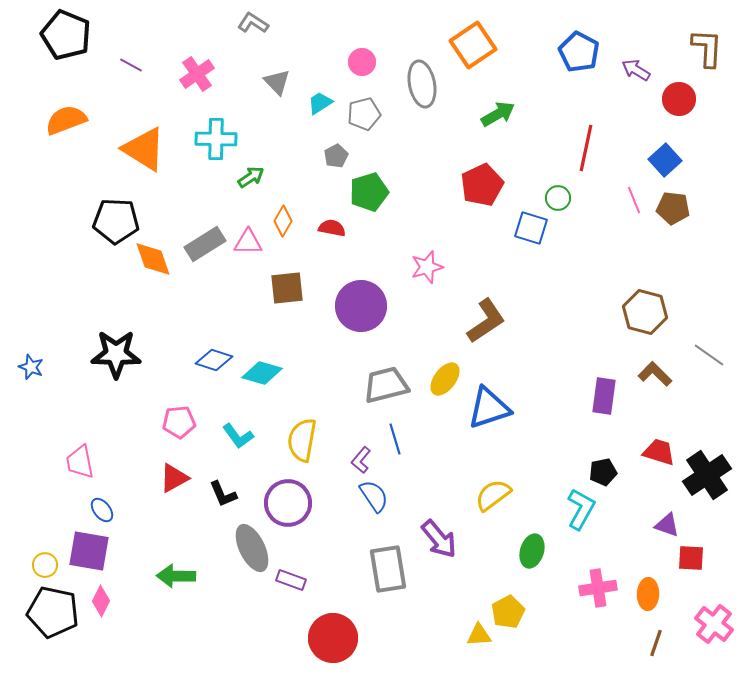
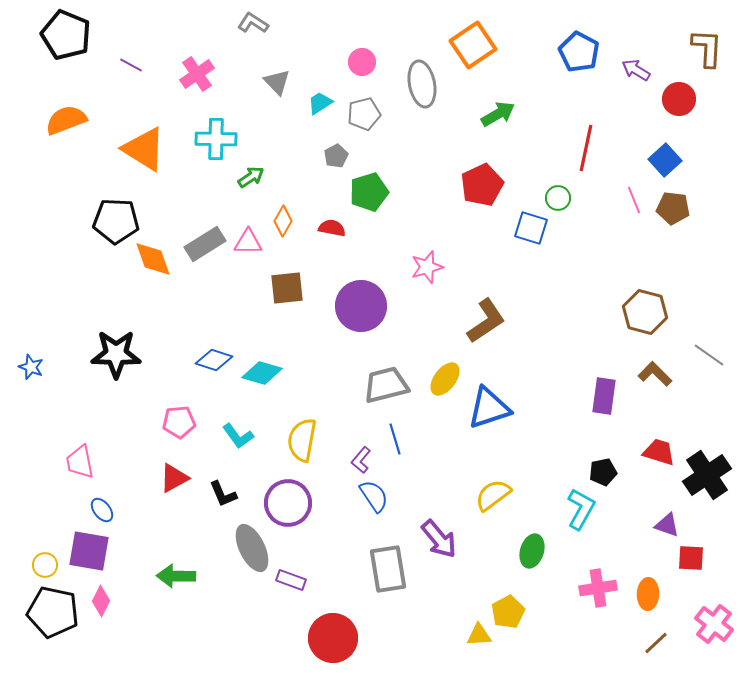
brown line at (656, 643): rotated 28 degrees clockwise
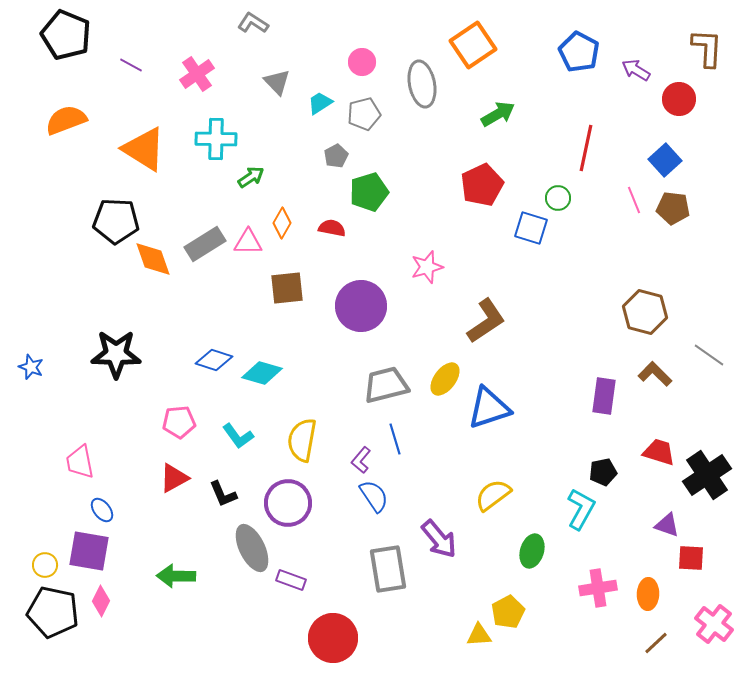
orange diamond at (283, 221): moved 1 px left, 2 px down
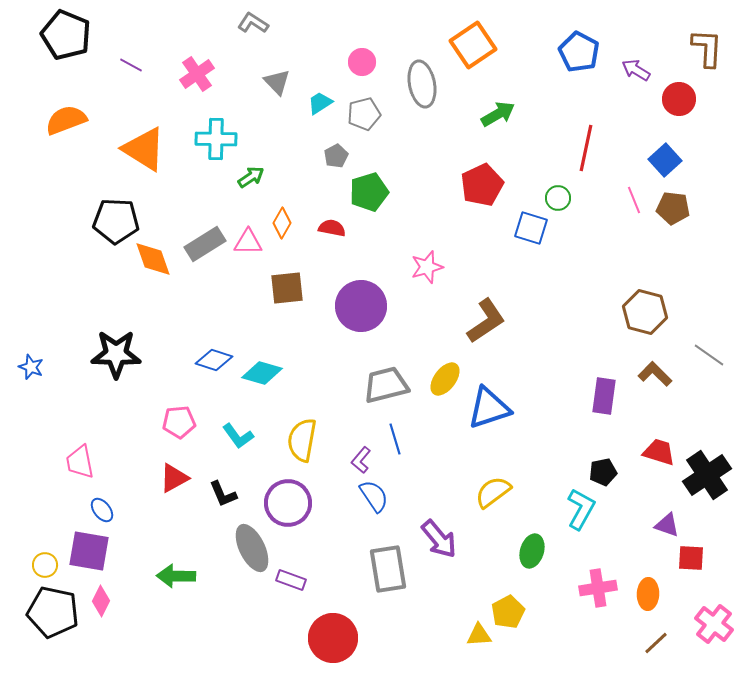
yellow semicircle at (493, 495): moved 3 px up
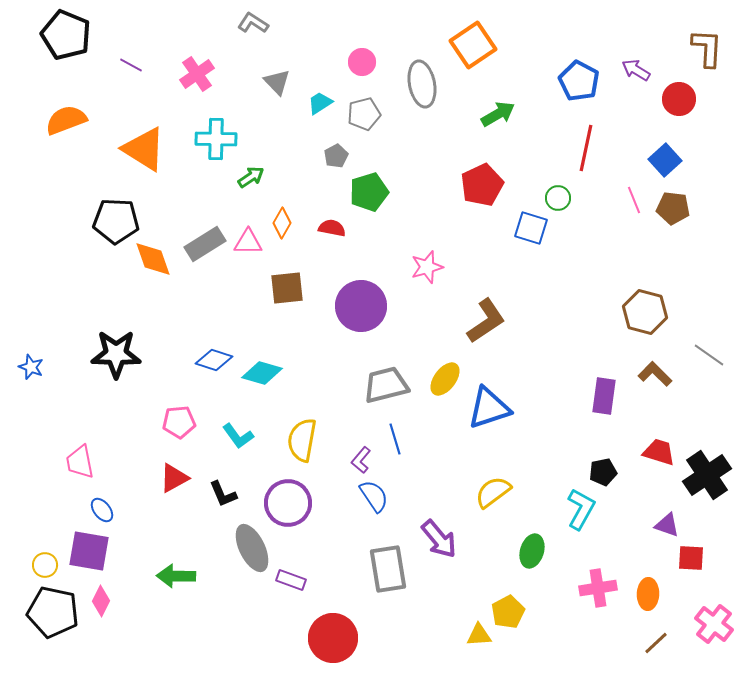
blue pentagon at (579, 52): moved 29 px down
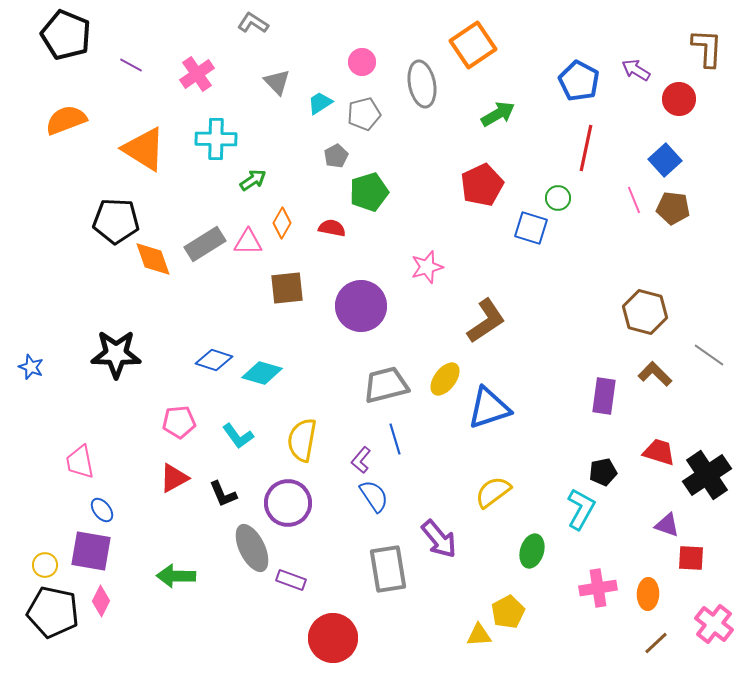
green arrow at (251, 177): moved 2 px right, 3 px down
purple square at (89, 551): moved 2 px right
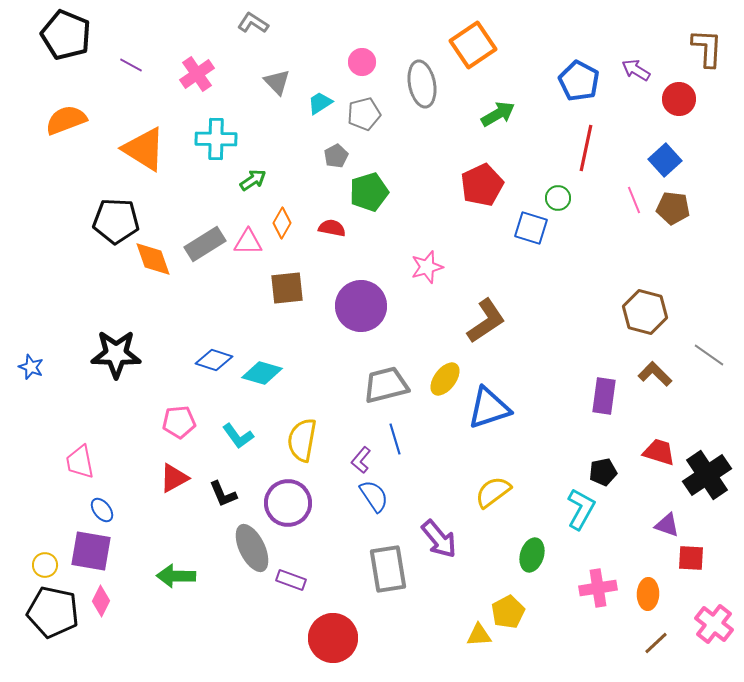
green ellipse at (532, 551): moved 4 px down
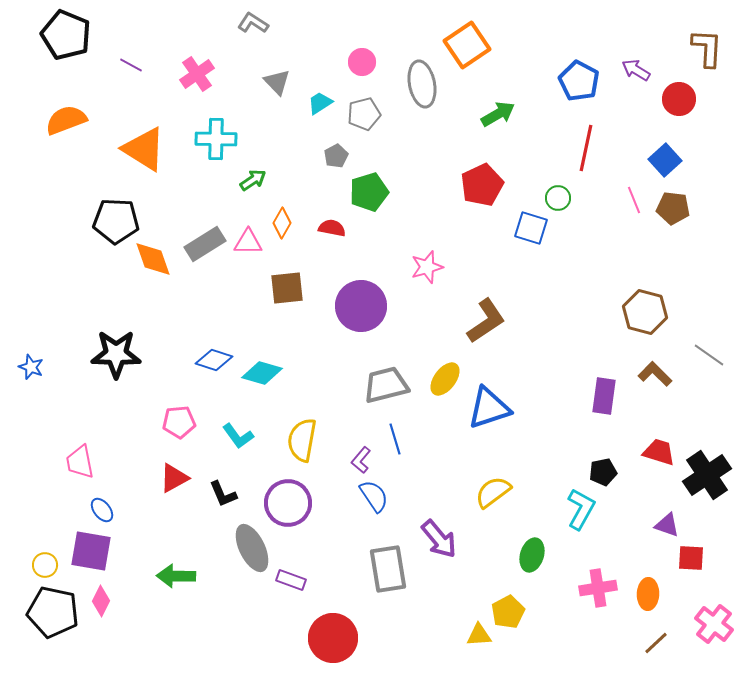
orange square at (473, 45): moved 6 px left
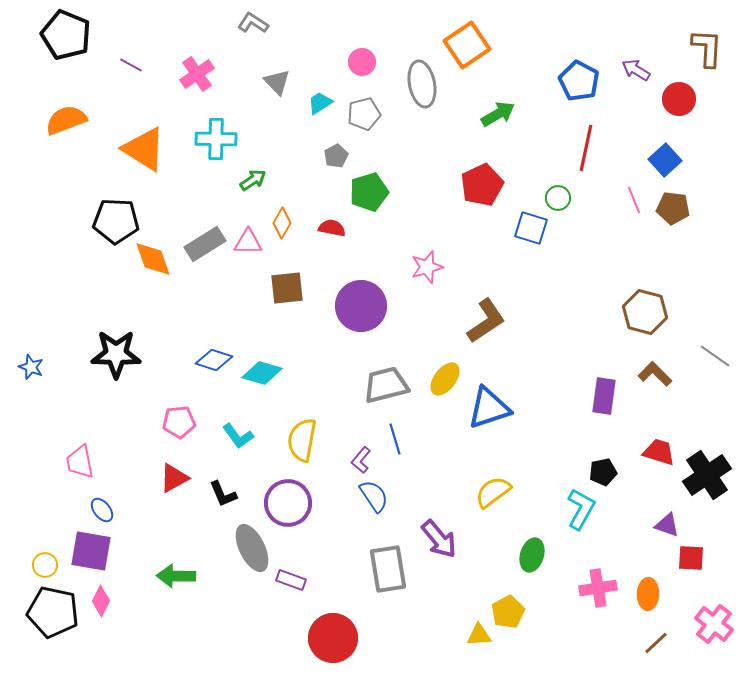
gray line at (709, 355): moved 6 px right, 1 px down
